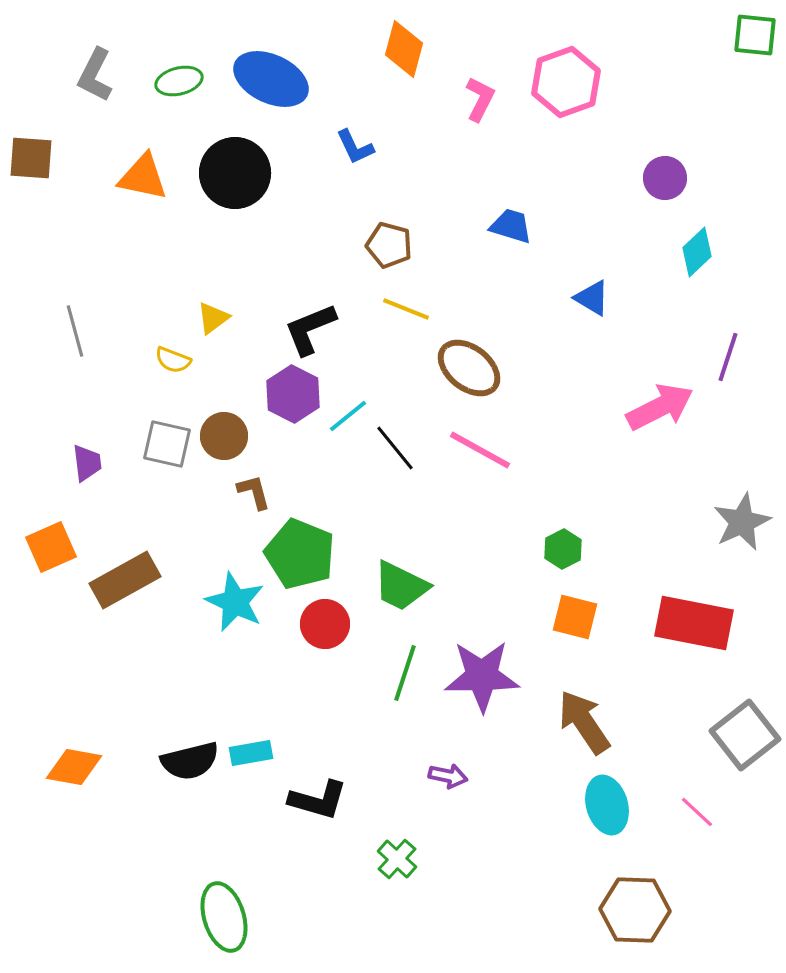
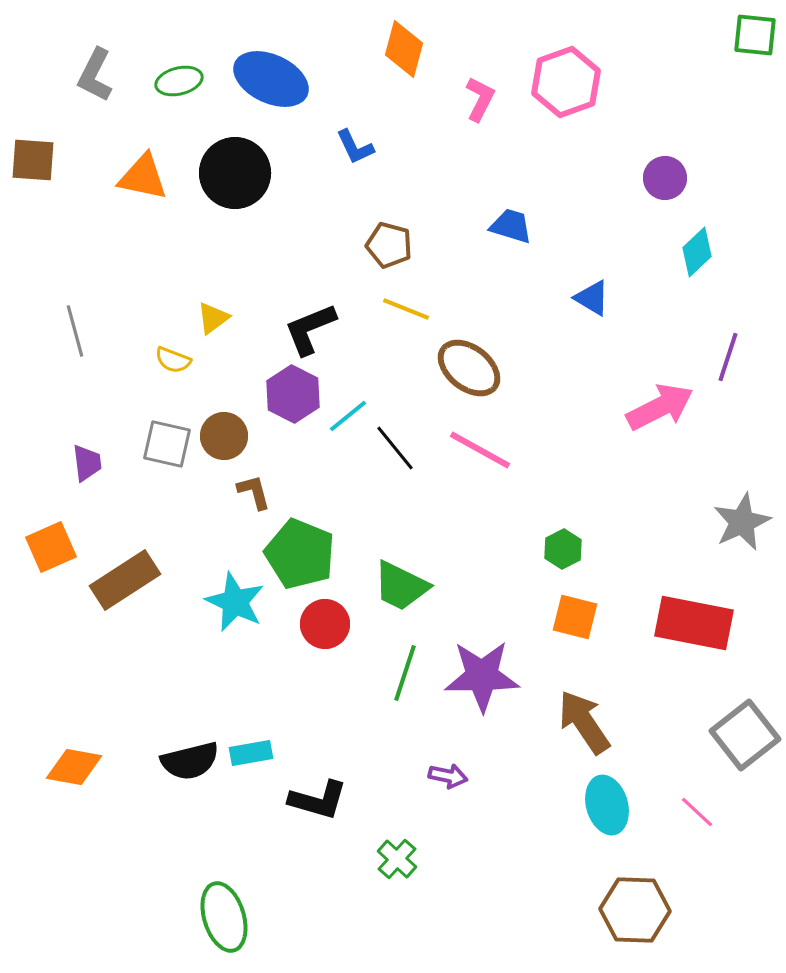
brown square at (31, 158): moved 2 px right, 2 px down
brown rectangle at (125, 580): rotated 4 degrees counterclockwise
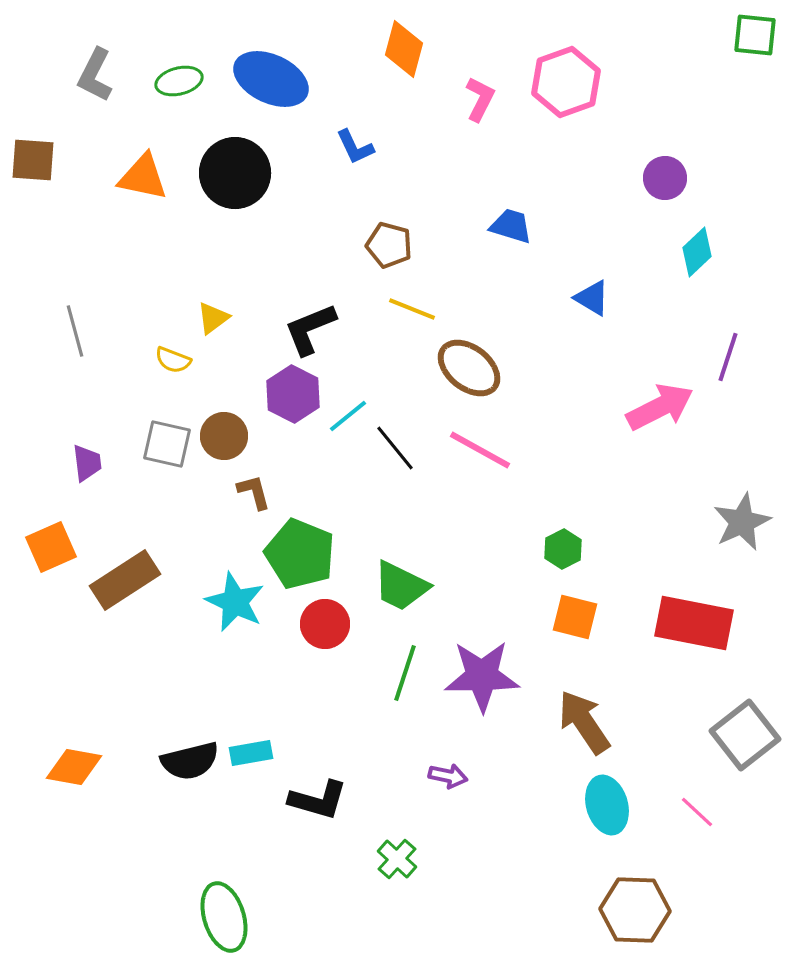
yellow line at (406, 309): moved 6 px right
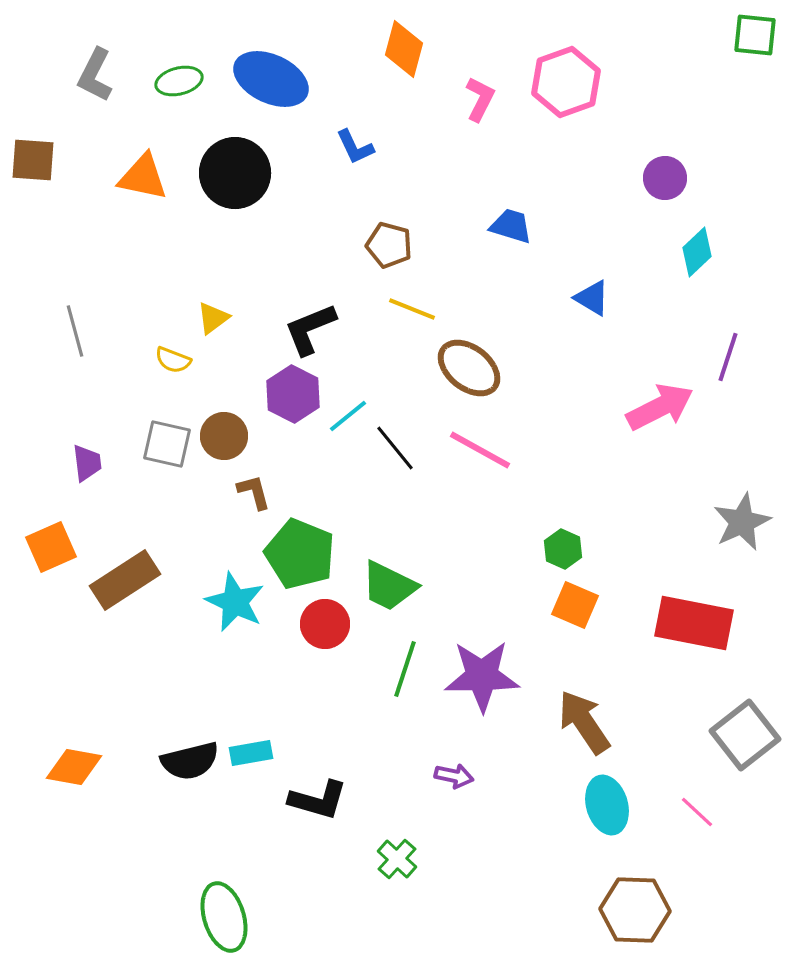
green hexagon at (563, 549): rotated 9 degrees counterclockwise
green trapezoid at (401, 586): moved 12 px left
orange square at (575, 617): moved 12 px up; rotated 9 degrees clockwise
green line at (405, 673): moved 4 px up
purple arrow at (448, 776): moved 6 px right
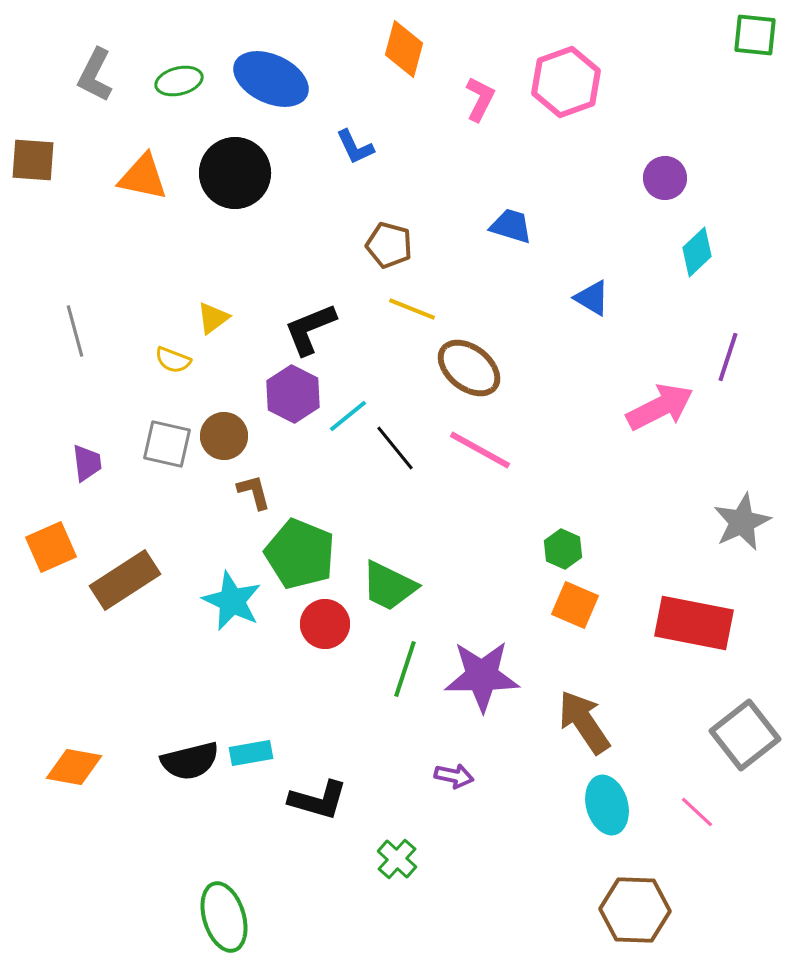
cyan star at (235, 602): moved 3 px left, 1 px up
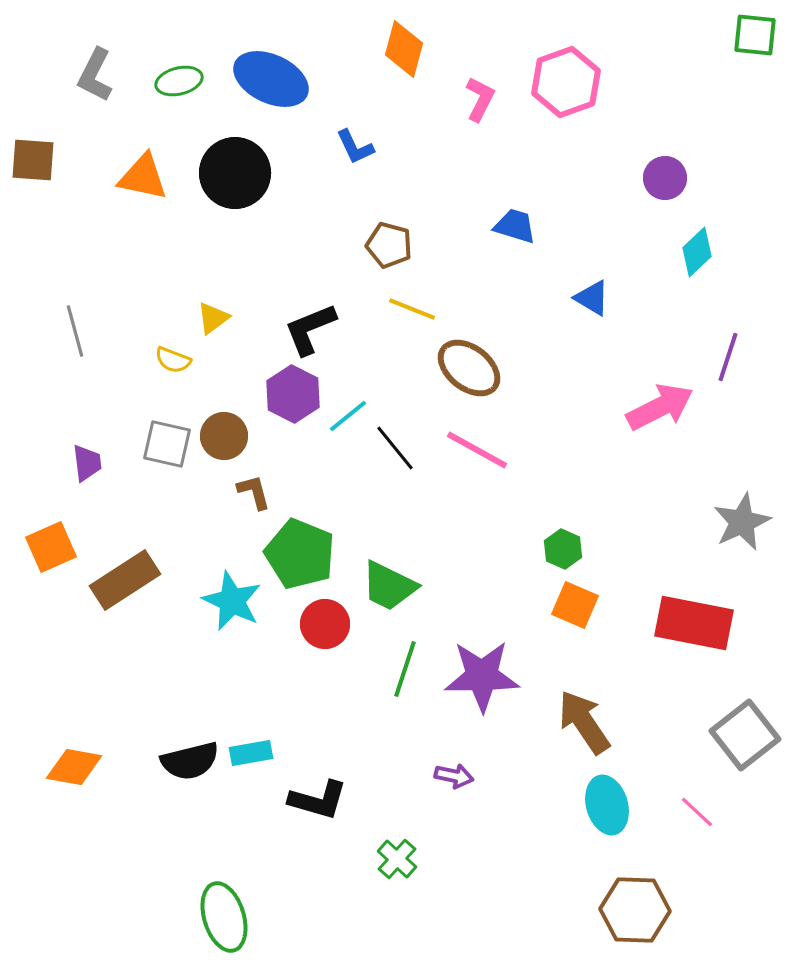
blue trapezoid at (511, 226): moved 4 px right
pink line at (480, 450): moved 3 px left
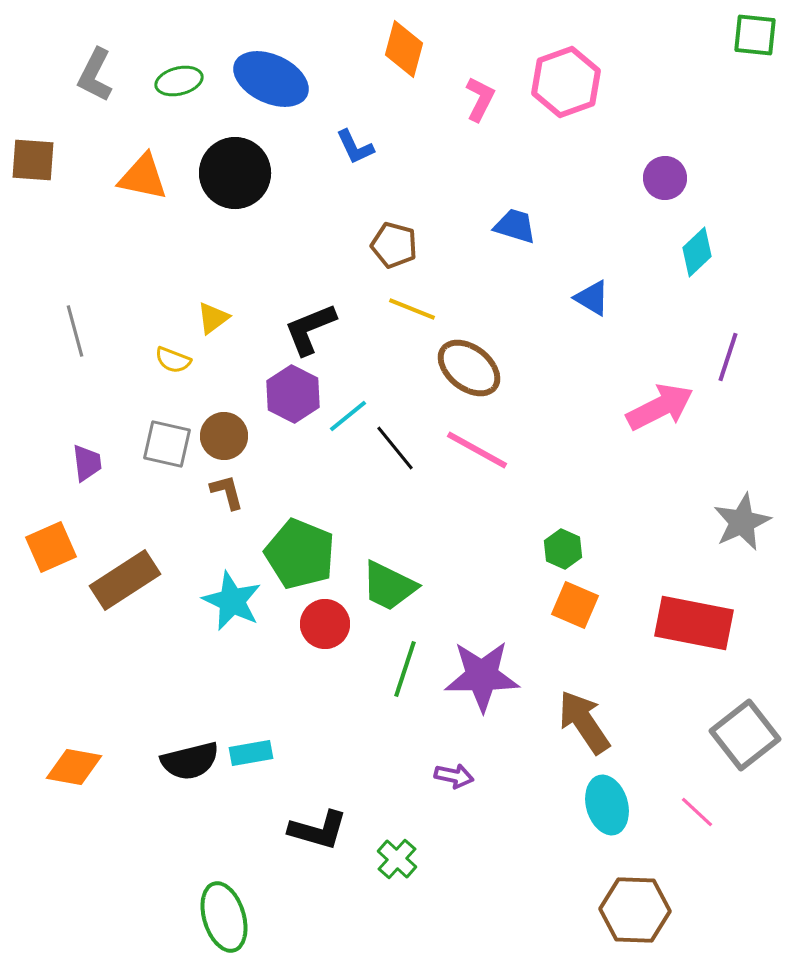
brown pentagon at (389, 245): moved 5 px right
brown L-shape at (254, 492): moved 27 px left
black L-shape at (318, 800): moved 30 px down
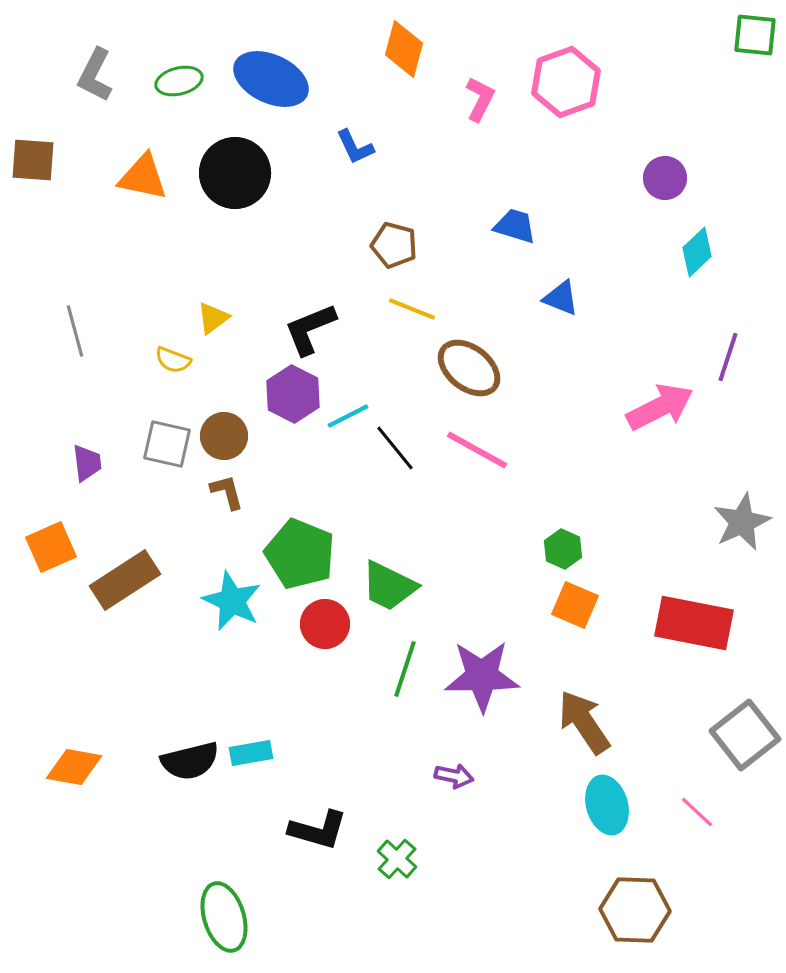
blue triangle at (592, 298): moved 31 px left; rotated 9 degrees counterclockwise
cyan line at (348, 416): rotated 12 degrees clockwise
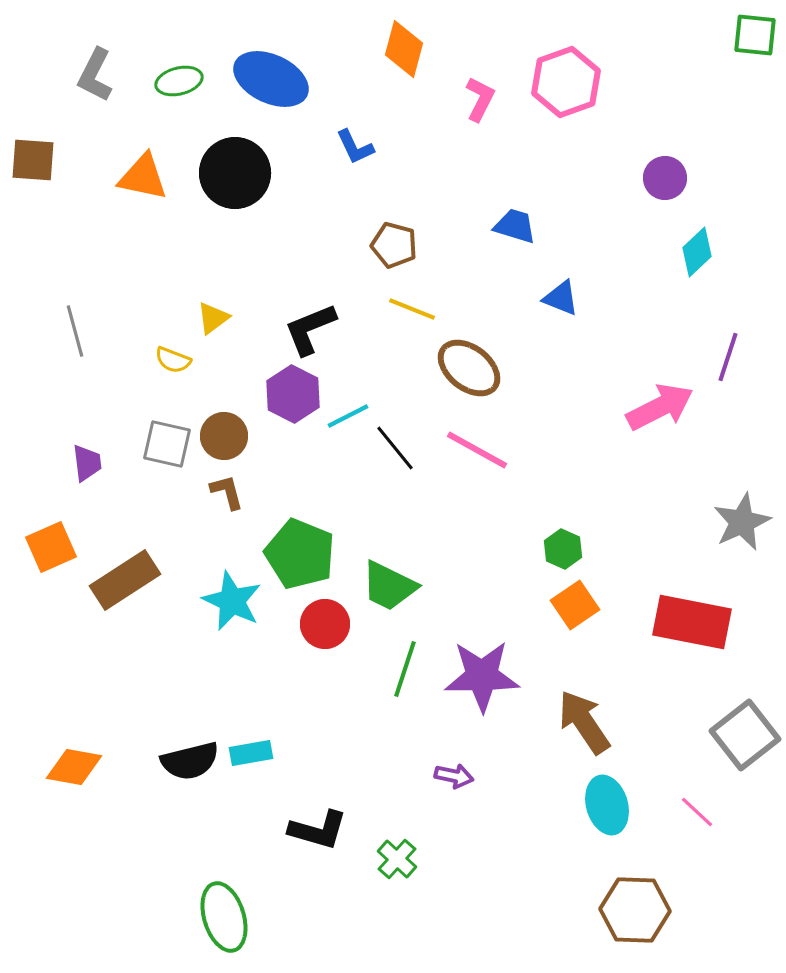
orange square at (575, 605): rotated 33 degrees clockwise
red rectangle at (694, 623): moved 2 px left, 1 px up
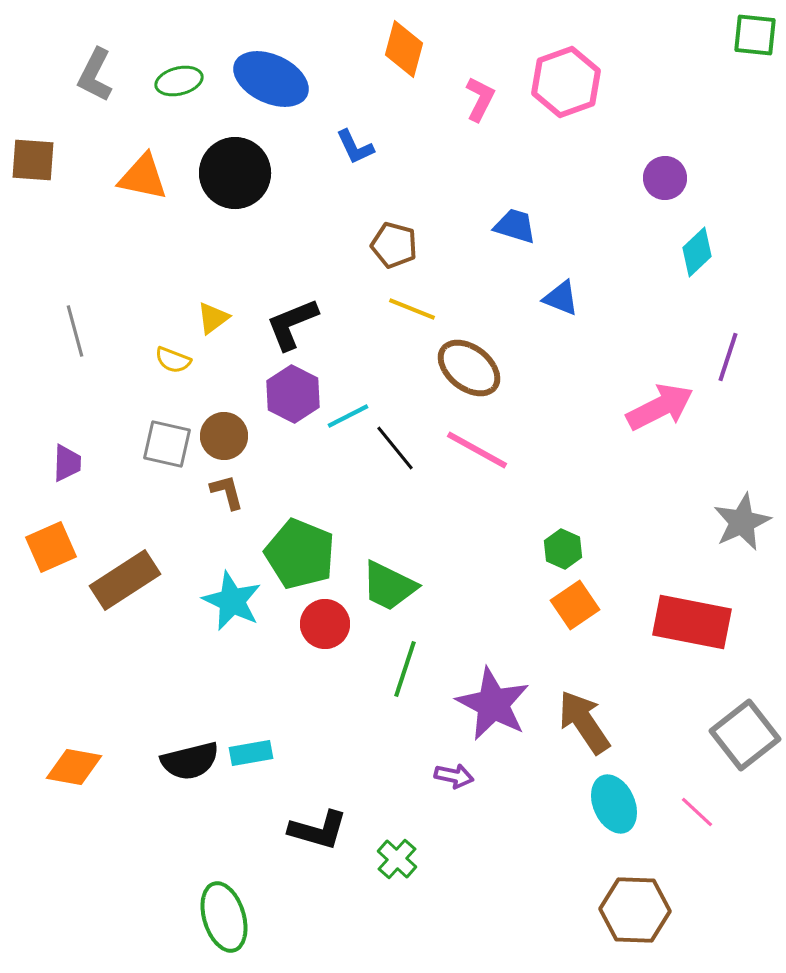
black L-shape at (310, 329): moved 18 px left, 5 px up
purple trapezoid at (87, 463): moved 20 px left; rotated 9 degrees clockwise
purple star at (482, 676): moved 11 px right, 28 px down; rotated 28 degrees clockwise
cyan ellipse at (607, 805): moved 7 px right, 1 px up; rotated 8 degrees counterclockwise
